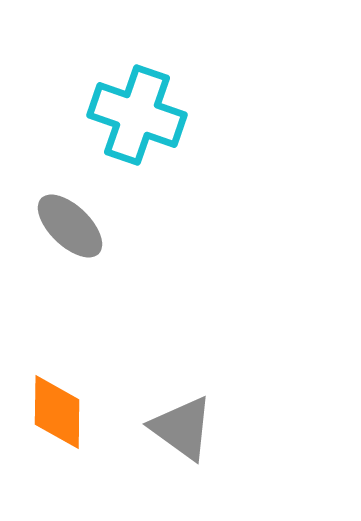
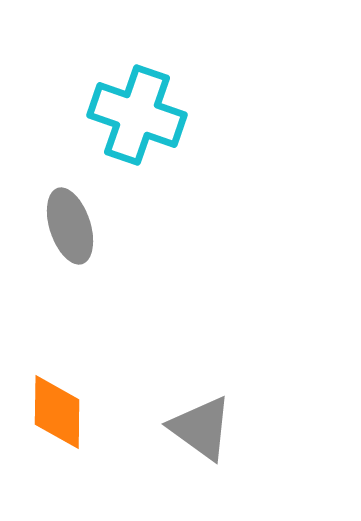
gray ellipse: rotated 28 degrees clockwise
gray triangle: moved 19 px right
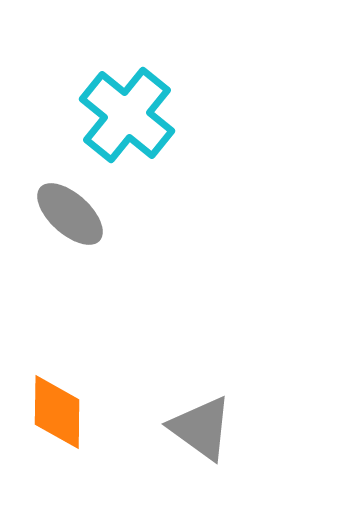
cyan cross: moved 10 px left; rotated 20 degrees clockwise
gray ellipse: moved 12 px up; rotated 30 degrees counterclockwise
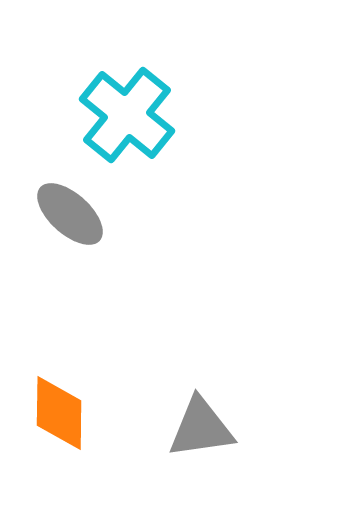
orange diamond: moved 2 px right, 1 px down
gray triangle: rotated 44 degrees counterclockwise
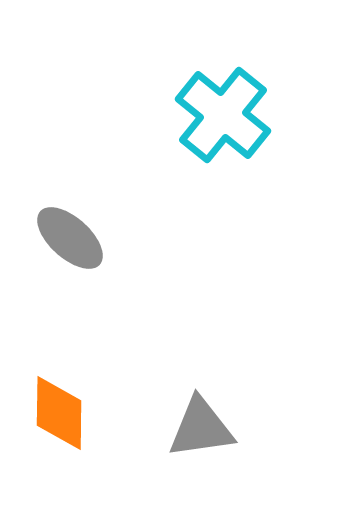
cyan cross: moved 96 px right
gray ellipse: moved 24 px down
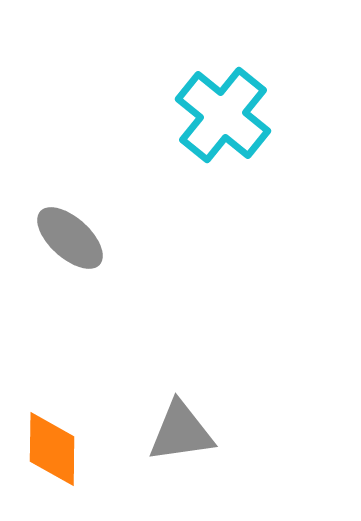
orange diamond: moved 7 px left, 36 px down
gray triangle: moved 20 px left, 4 px down
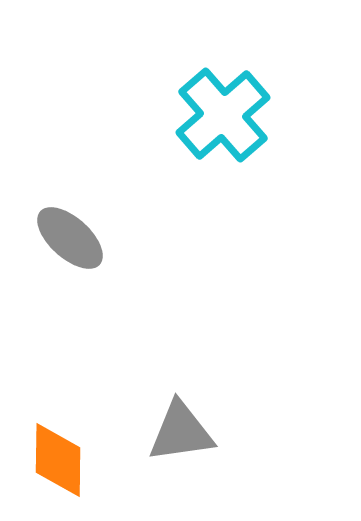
cyan cross: rotated 10 degrees clockwise
orange diamond: moved 6 px right, 11 px down
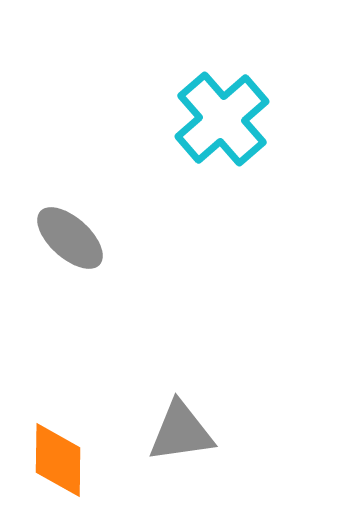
cyan cross: moved 1 px left, 4 px down
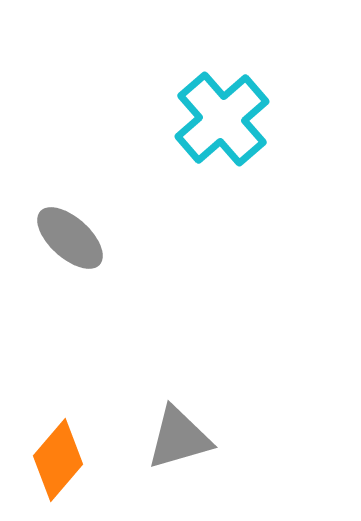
gray triangle: moved 2 px left, 6 px down; rotated 8 degrees counterclockwise
orange diamond: rotated 40 degrees clockwise
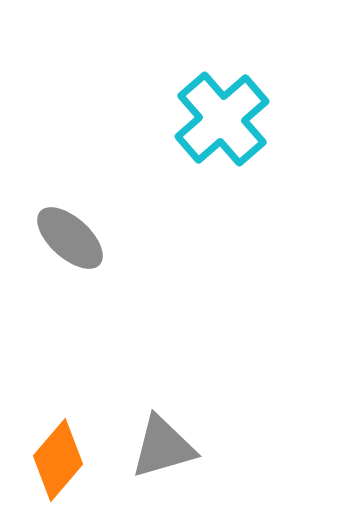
gray triangle: moved 16 px left, 9 px down
